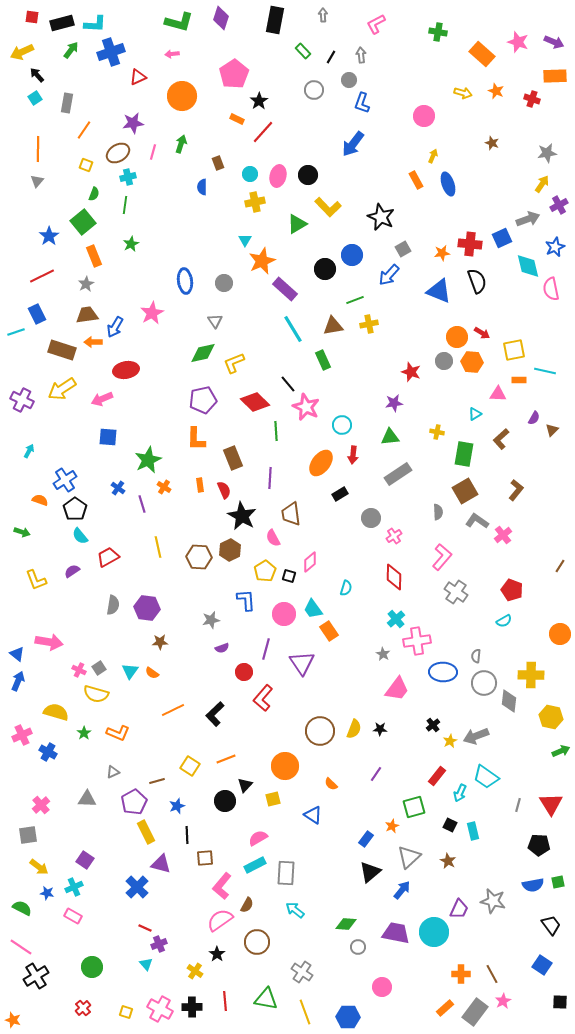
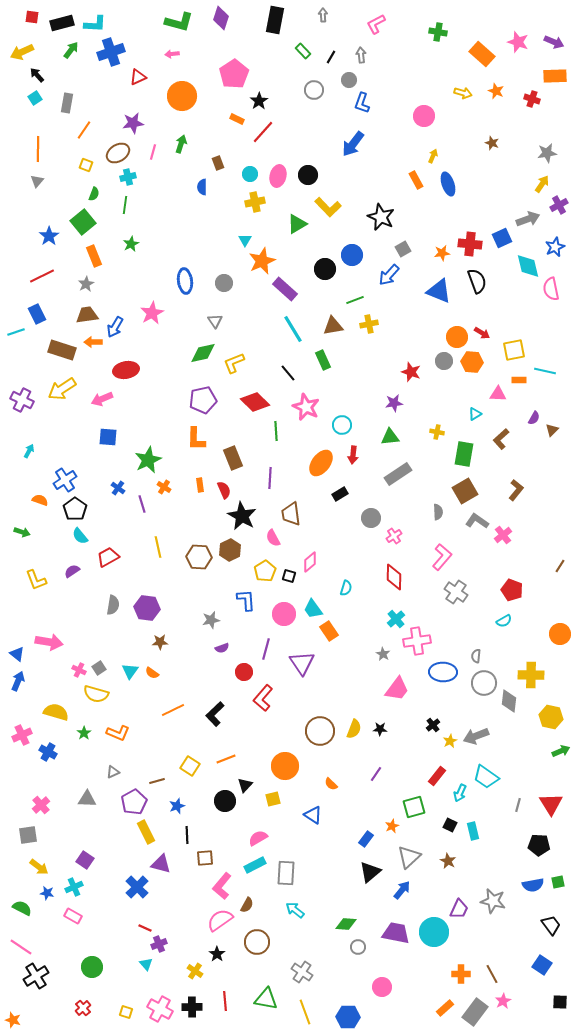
black line at (288, 384): moved 11 px up
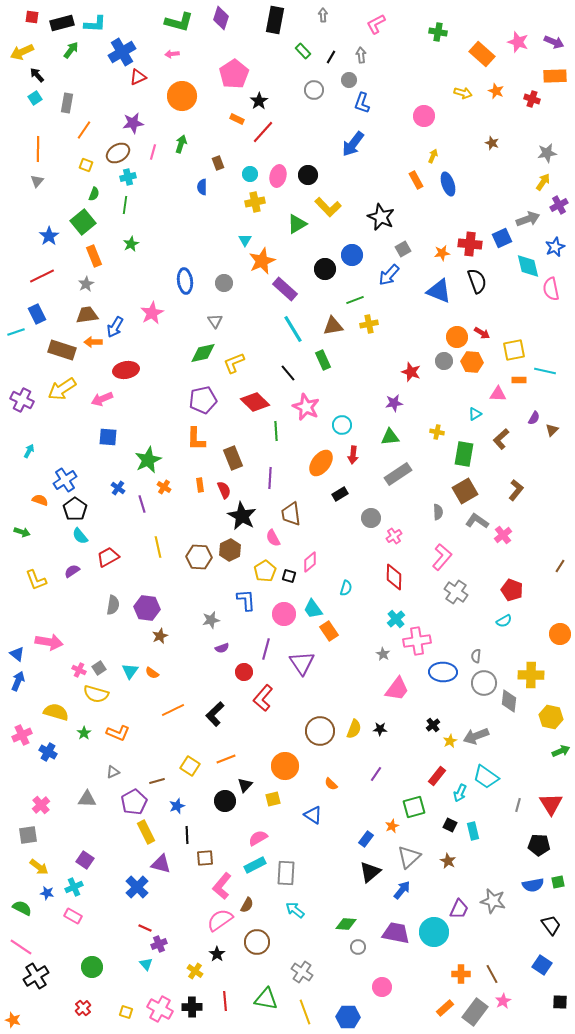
blue cross at (111, 52): moved 11 px right; rotated 12 degrees counterclockwise
yellow arrow at (542, 184): moved 1 px right, 2 px up
brown star at (160, 642): moved 6 px up; rotated 21 degrees counterclockwise
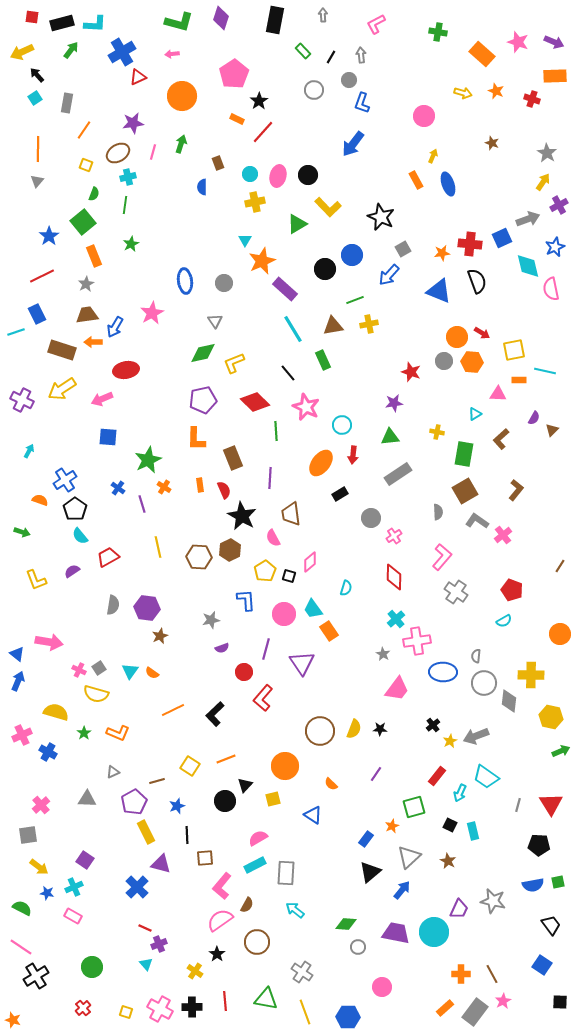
gray star at (547, 153): rotated 30 degrees counterclockwise
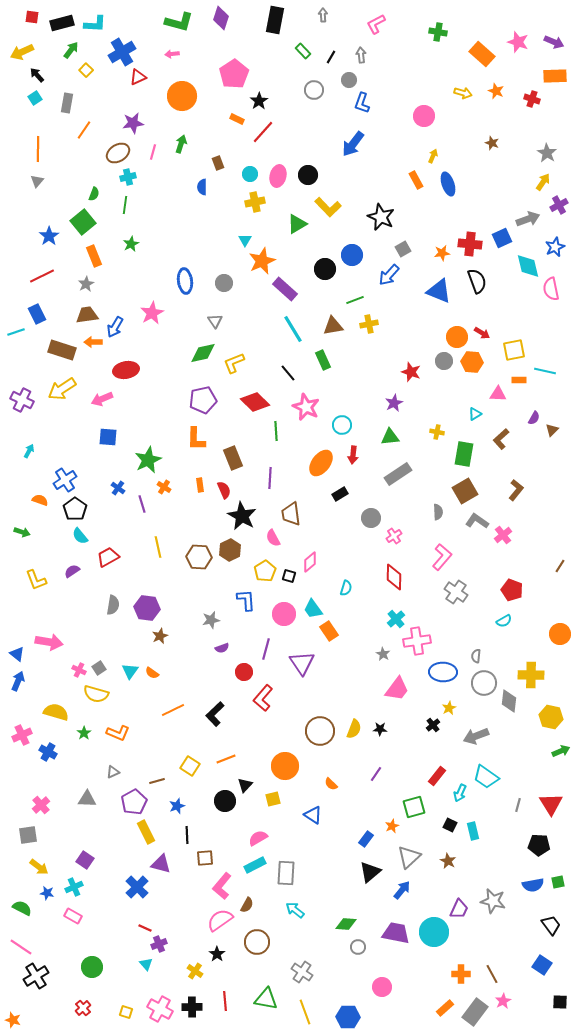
yellow square at (86, 165): moved 95 px up; rotated 24 degrees clockwise
purple star at (394, 403): rotated 18 degrees counterclockwise
yellow star at (450, 741): moved 1 px left, 33 px up
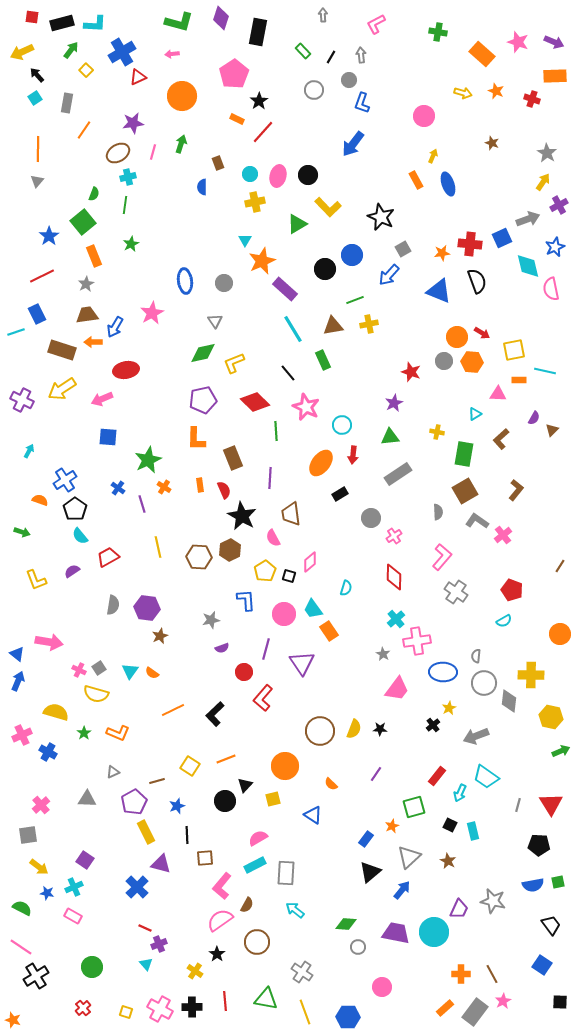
black rectangle at (275, 20): moved 17 px left, 12 px down
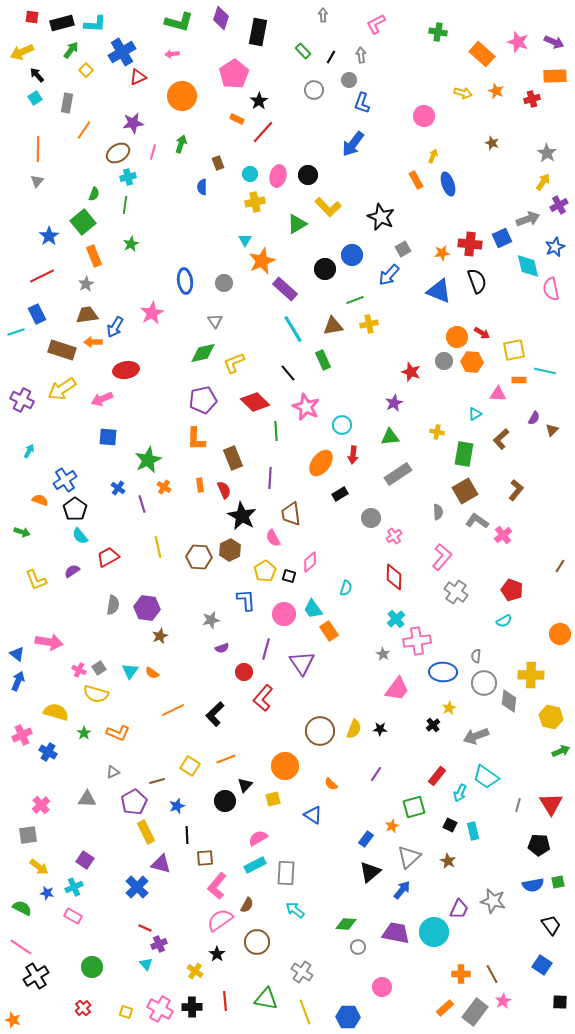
red cross at (532, 99): rotated 35 degrees counterclockwise
pink L-shape at (222, 886): moved 5 px left
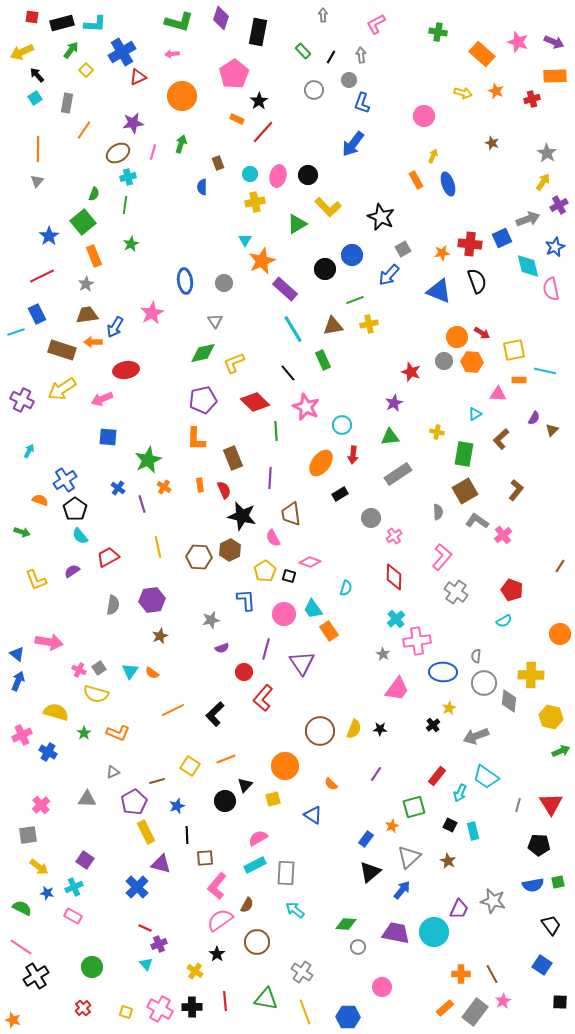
black star at (242, 516): rotated 16 degrees counterclockwise
pink diamond at (310, 562): rotated 60 degrees clockwise
purple hexagon at (147, 608): moved 5 px right, 8 px up; rotated 15 degrees counterclockwise
